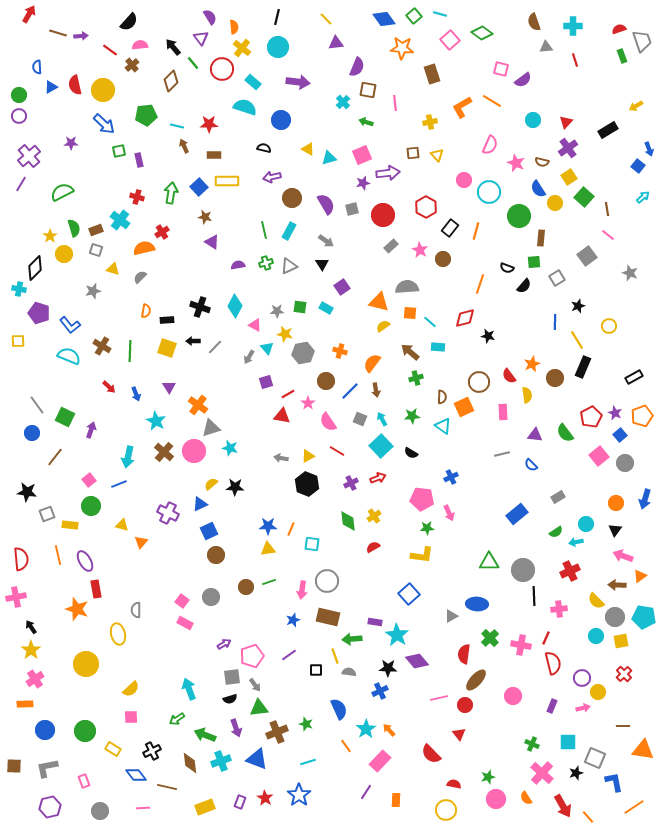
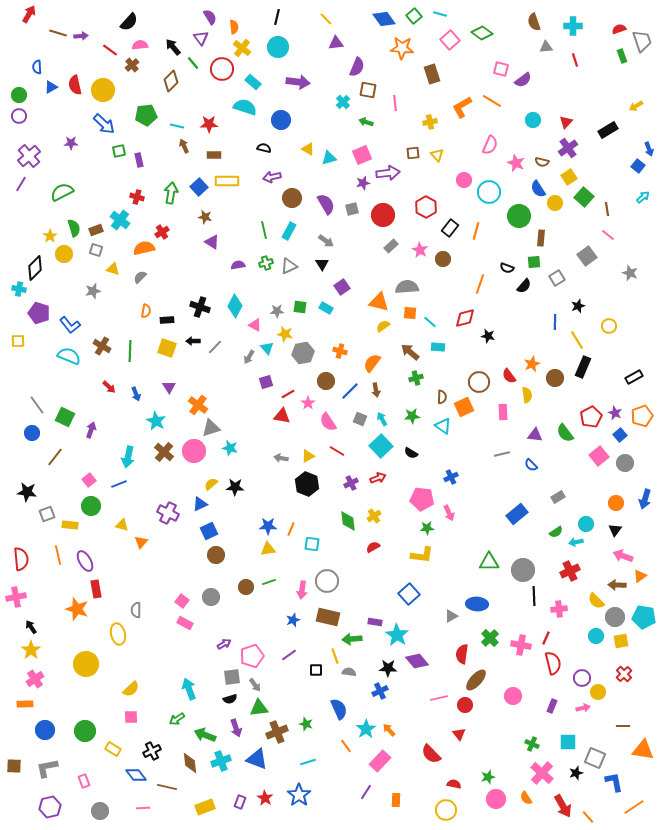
red semicircle at (464, 654): moved 2 px left
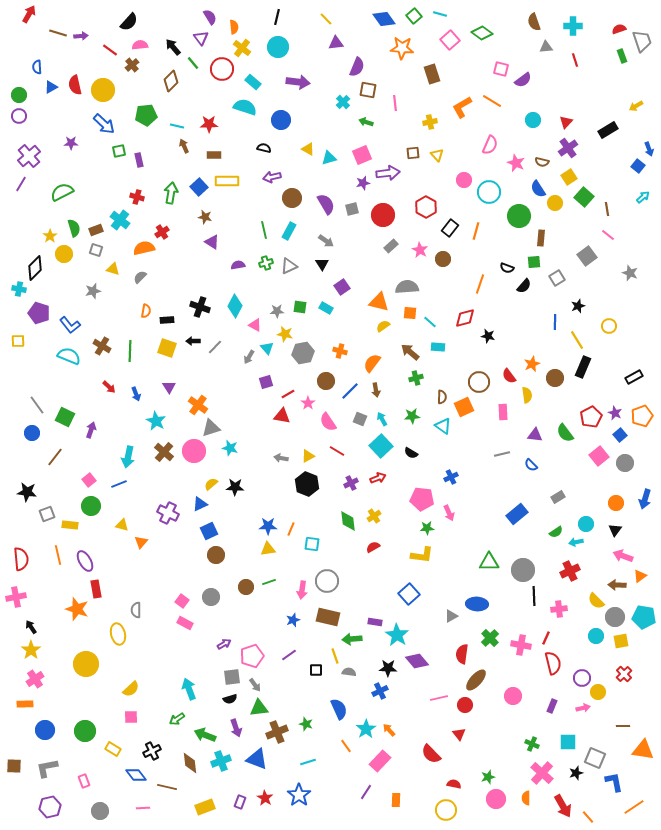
orange semicircle at (526, 798): rotated 32 degrees clockwise
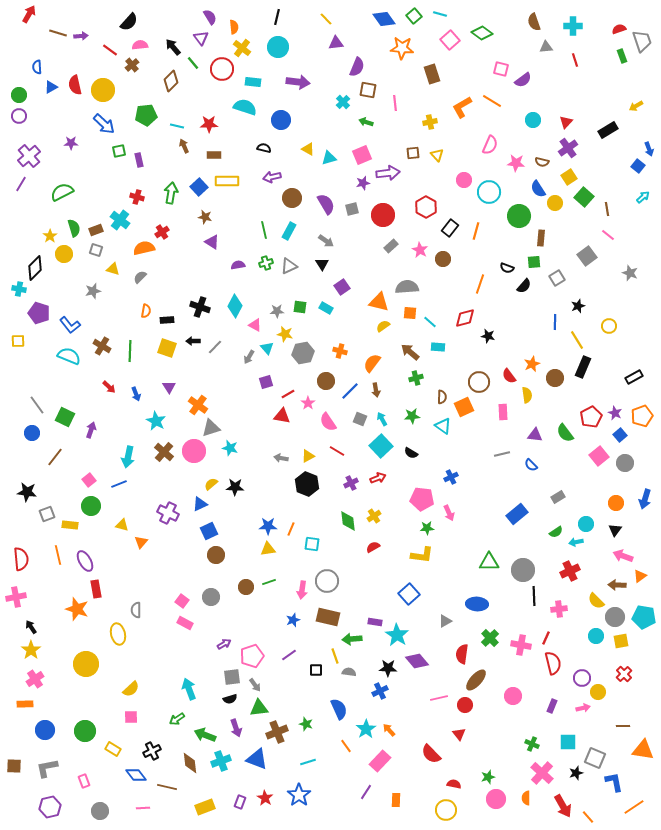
cyan rectangle at (253, 82): rotated 35 degrees counterclockwise
pink star at (516, 163): rotated 18 degrees counterclockwise
gray triangle at (451, 616): moved 6 px left, 5 px down
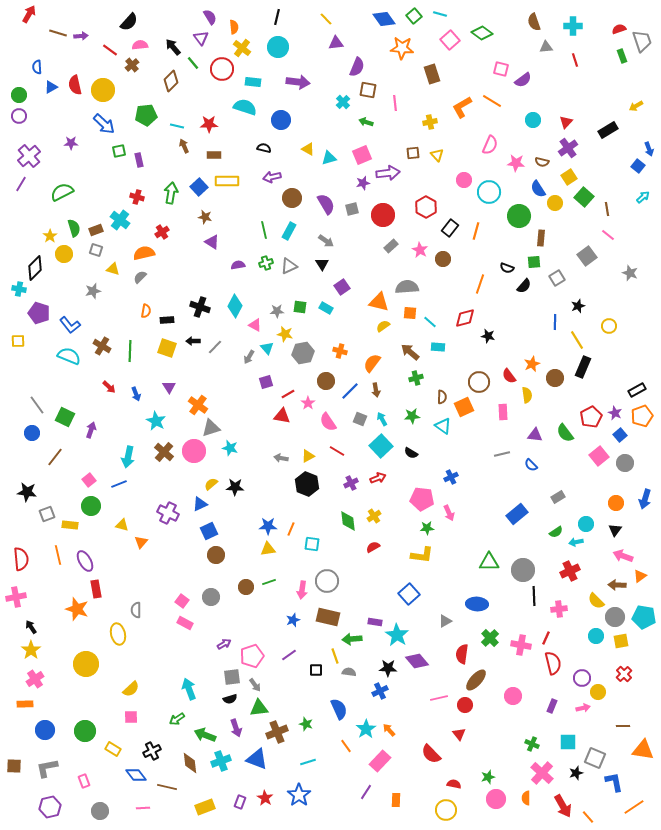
orange semicircle at (144, 248): moved 5 px down
black rectangle at (634, 377): moved 3 px right, 13 px down
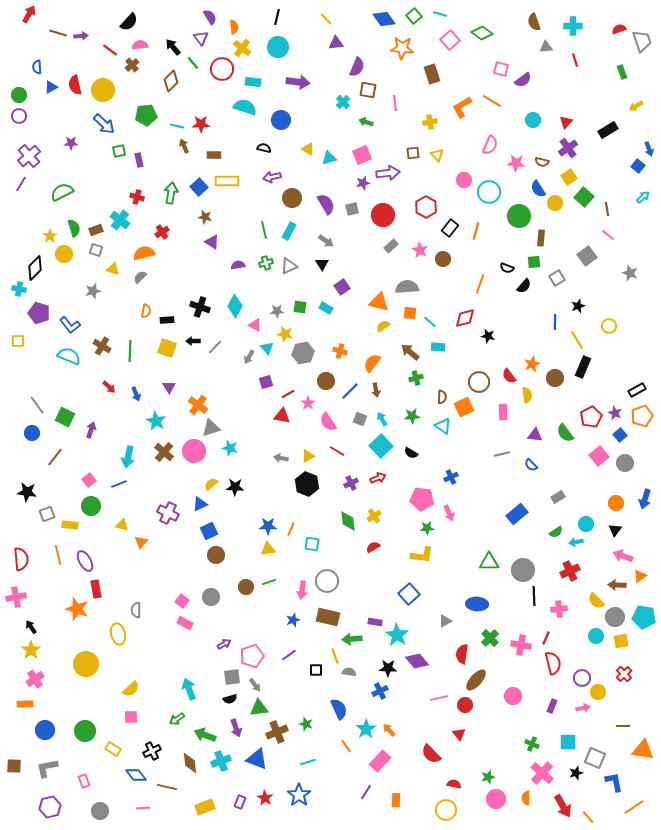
green rectangle at (622, 56): moved 16 px down
red star at (209, 124): moved 8 px left
